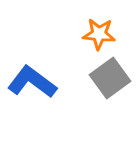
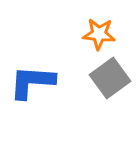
blue L-shape: rotated 33 degrees counterclockwise
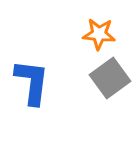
blue L-shape: rotated 93 degrees clockwise
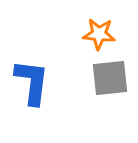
gray square: rotated 30 degrees clockwise
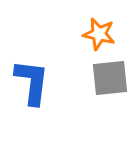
orange star: rotated 8 degrees clockwise
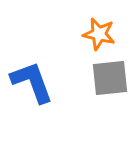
blue L-shape: rotated 27 degrees counterclockwise
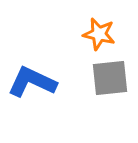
blue L-shape: rotated 45 degrees counterclockwise
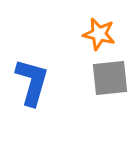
blue L-shape: rotated 81 degrees clockwise
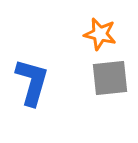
orange star: moved 1 px right
